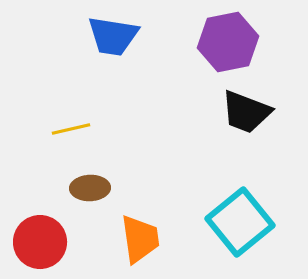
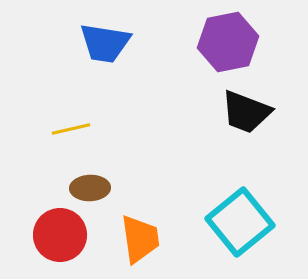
blue trapezoid: moved 8 px left, 7 px down
red circle: moved 20 px right, 7 px up
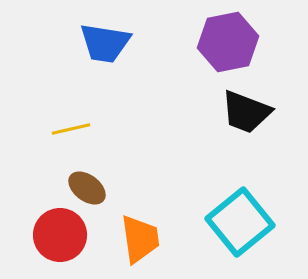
brown ellipse: moved 3 px left; rotated 39 degrees clockwise
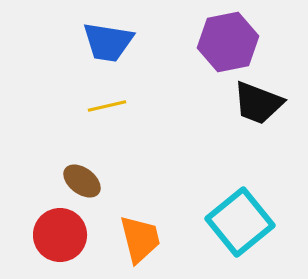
blue trapezoid: moved 3 px right, 1 px up
black trapezoid: moved 12 px right, 9 px up
yellow line: moved 36 px right, 23 px up
brown ellipse: moved 5 px left, 7 px up
orange trapezoid: rotated 6 degrees counterclockwise
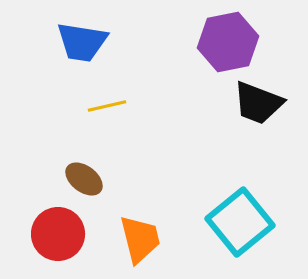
blue trapezoid: moved 26 px left
brown ellipse: moved 2 px right, 2 px up
red circle: moved 2 px left, 1 px up
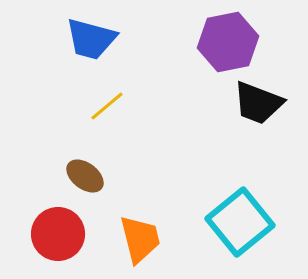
blue trapezoid: moved 9 px right, 3 px up; rotated 6 degrees clockwise
yellow line: rotated 27 degrees counterclockwise
brown ellipse: moved 1 px right, 3 px up
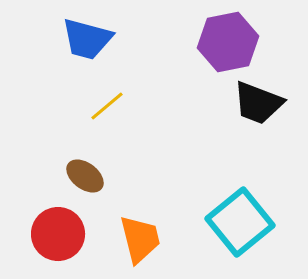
blue trapezoid: moved 4 px left
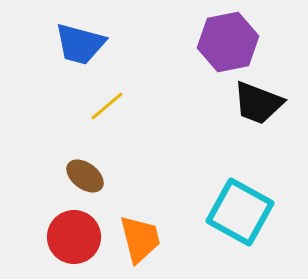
blue trapezoid: moved 7 px left, 5 px down
cyan square: moved 10 px up; rotated 22 degrees counterclockwise
red circle: moved 16 px right, 3 px down
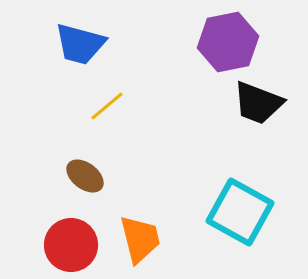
red circle: moved 3 px left, 8 px down
